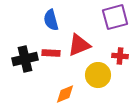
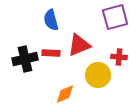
red cross: moved 1 px left, 1 px down
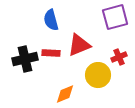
red cross: rotated 28 degrees counterclockwise
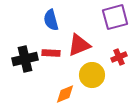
yellow circle: moved 6 px left
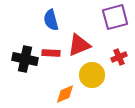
black cross: rotated 25 degrees clockwise
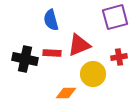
red rectangle: moved 1 px right
red cross: rotated 14 degrees clockwise
yellow circle: moved 1 px right, 1 px up
orange diamond: moved 1 px right, 1 px up; rotated 20 degrees clockwise
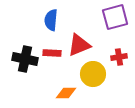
blue semicircle: rotated 20 degrees clockwise
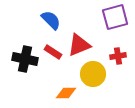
blue semicircle: rotated 130 degrees clockwise
red rectangle: moved 1 px right, 1 px up; rotated 30 degrees clockwise
red cross: moved 1 px left, 1 px up
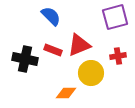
blue semicircle: moved 4 px up
red rectangle: moved 2 px up; rotated 12 degrees counterclockwise
yellow circle: moved 2 px left, 1 px up
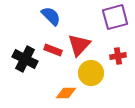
red triangle: rotated 25 degrees counterclockwise
black cross: rotated 15 degrees clockwise
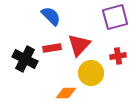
red rectangle: moved 1 px left, 2 px up; rotated 30 degrees counterclockwise
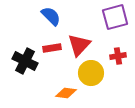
black cross: moved 2 px down
orange diamond: rotated 10 degrees clockwise
